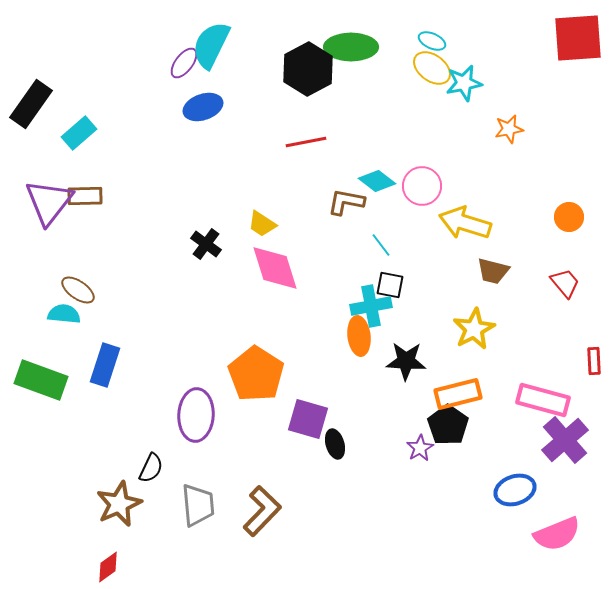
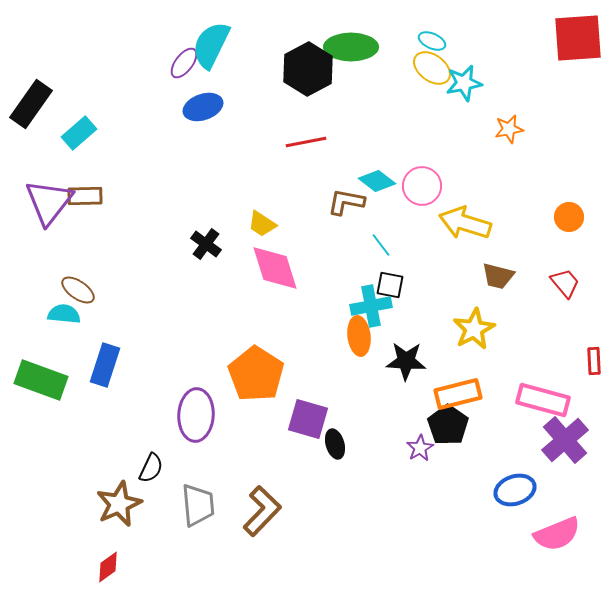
brown trapezoid at (493, 271): moved 5 px right, 5 px down
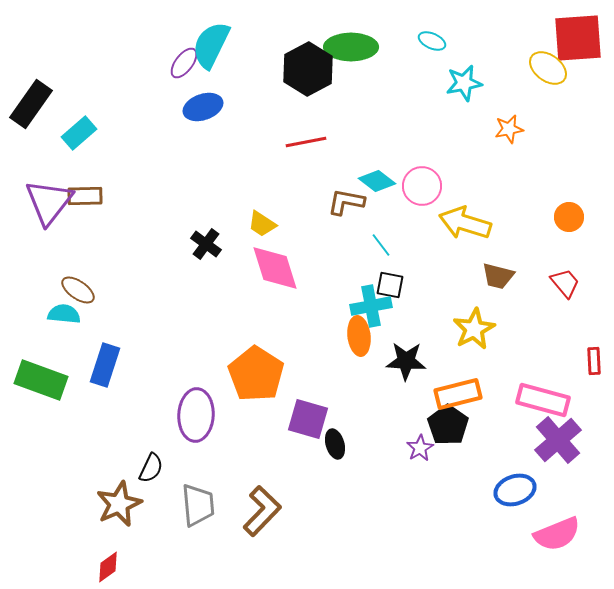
yellow ellipse at (432, 68): moved 116 px right
purple cross at (565, 440): moved 7 px left
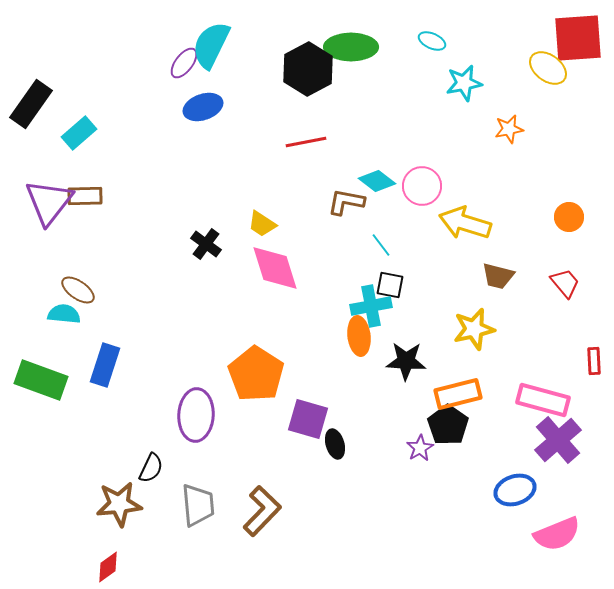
yellow star at (474, 329): rotated 15 degrees clockwise
brown star at (119, 504): rotated 18 degrees clockwise
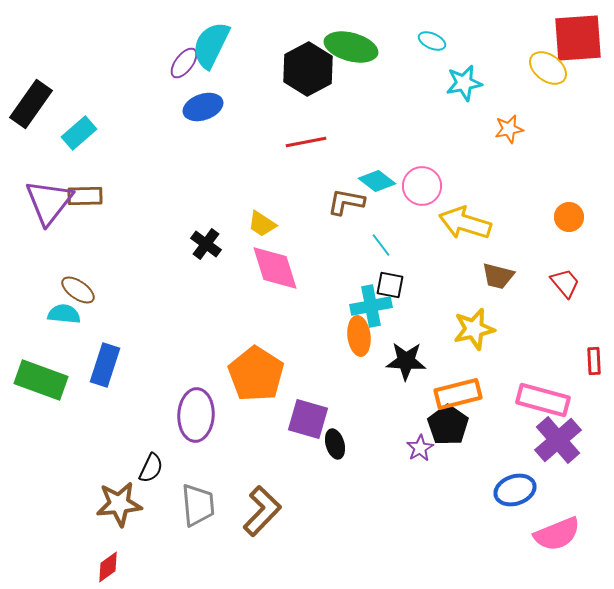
green ellipse at (351, 47): rotated 15 degrees clockwise
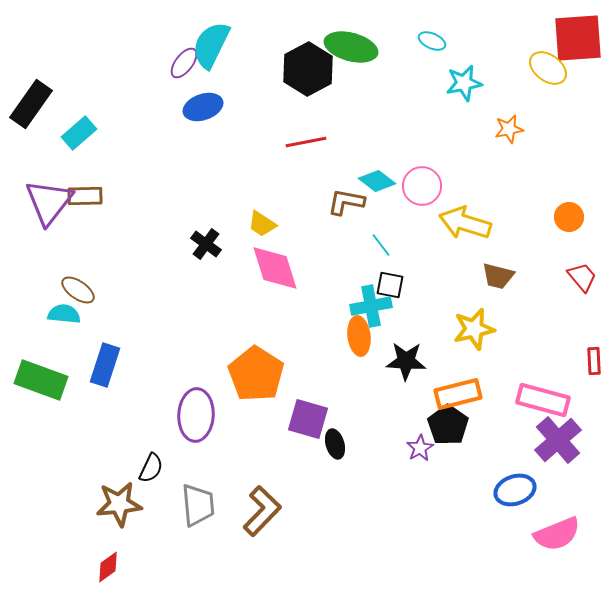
red trapezoid at (565, 283): moved 17 px right, 6 px up
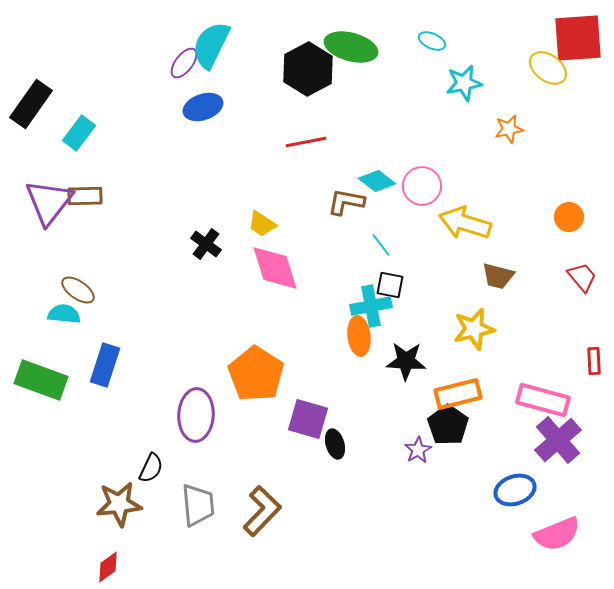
cyan rectangle at (79, 133): rotated 12 degrees counterclockwise
purple star at (420, 448): moved 2 px left, 2 px down
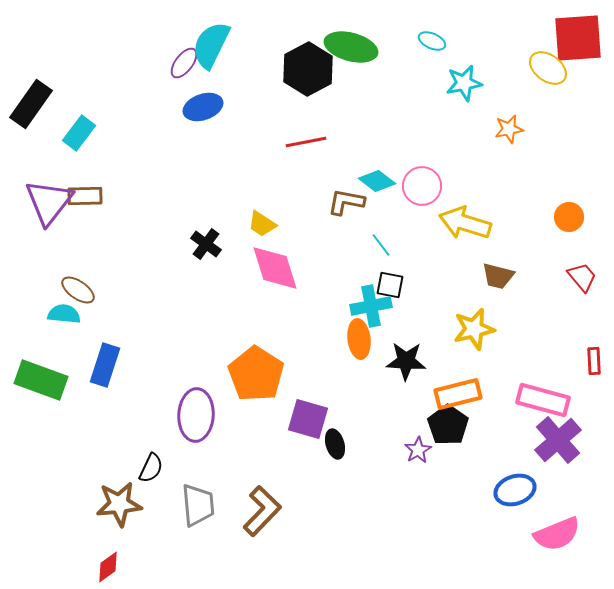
orange ellipse at (359, 336): moved 3 px down
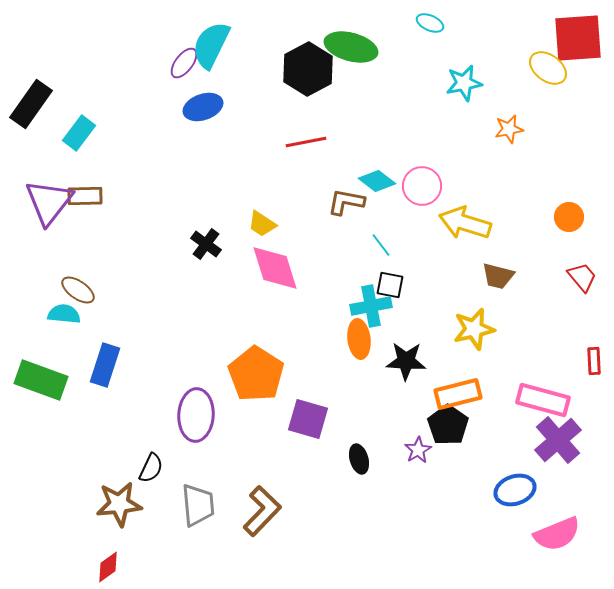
cyan ellipse at (432, 41): moved 2 px left, 18 px up
black ellipse at (335, 444): moved 24 px right, 15 px down
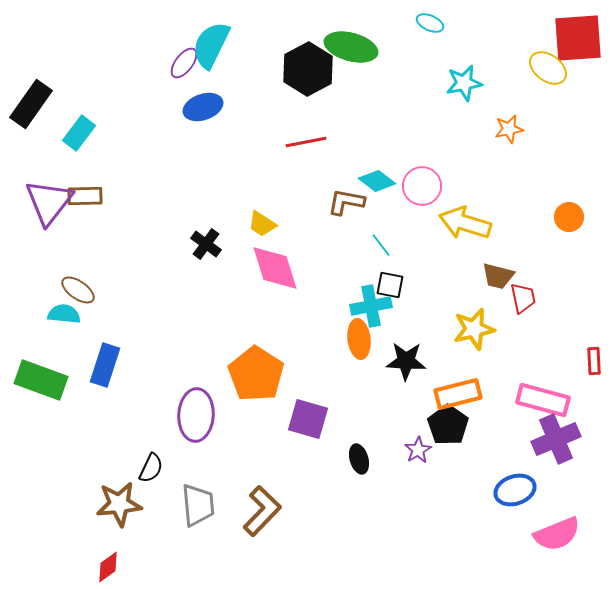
red trapezoid at (582, 277): moved 59 px left, 21 px down; rotated 28 degrees clockwise
purple cross at (558, 440): moved 2 px left, 1 px up; rotated 18 degrees clockwise
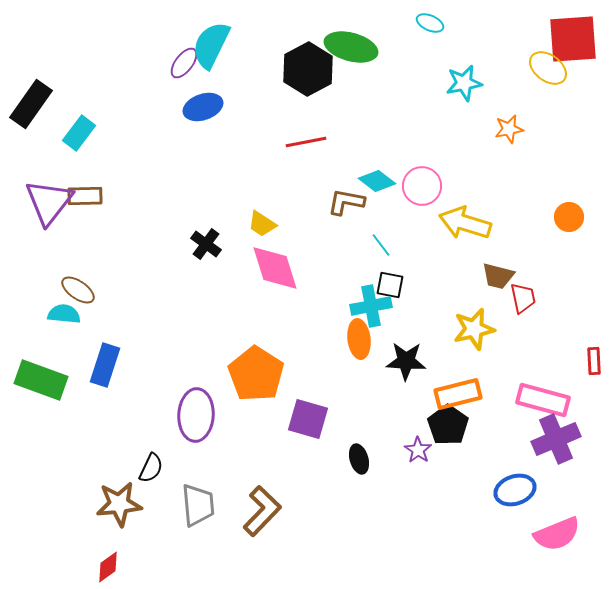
red square at (578, 38): moved 5 px left, 1 px down
purple star at (418, 450): rotated 8 degrees counterclockwise
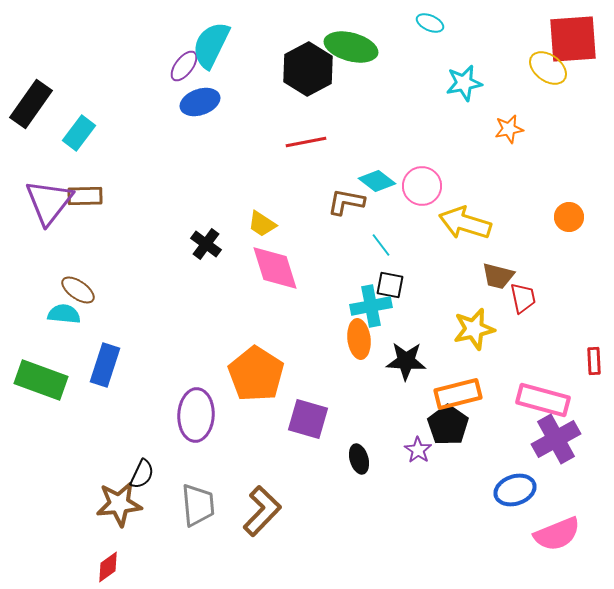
purple ellipse at (184, 63): moved 3 px down
blue ellipse at (203, 107): moved 3 px left, 5 px up
purple cross at (556, 439): rotated 6 degrees counterclockwise
black semicircle at (151, 468): moved 9 px left, 6 px down
